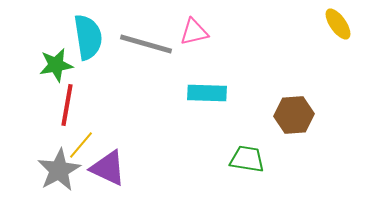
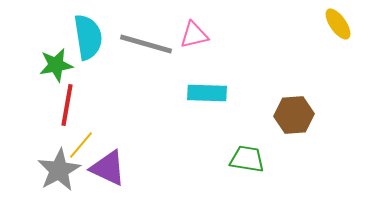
pink triangle: moved 3 px down
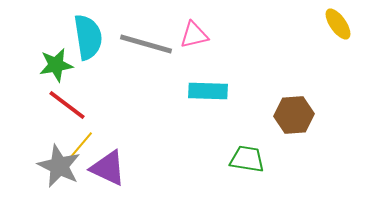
cyan rectangle: moved 1 px right, 2 px up
red line: rotated 63 degrees counterclockwise
gray star: moved 4 px up; rotated 18 degrees counterclockwise
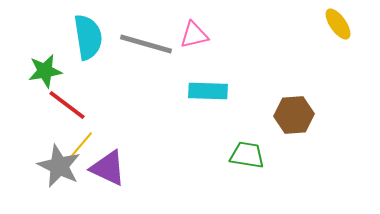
green star: moved 11 px left, 6 px down
green trapezoid: moved 4 px up
